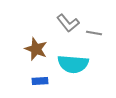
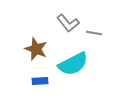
cyan semicircle: rotated 32 degrees counterclockwise
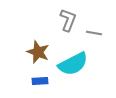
gray L-shape: moved 3 px up; rotated 120 degrees counterclockwise
brown star: moved 2 px right, 3 px down
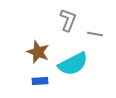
gray line: moved 1 px right, 1 px down
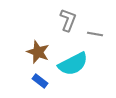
blue rectangle: rotated 42 degrees clockwise
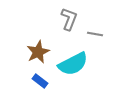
gray L-shape: moved 1 px right, 1 px up
brown star: rotated 25 degrees clockwise
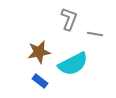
brown star: moved 1 px right; rotated 15 degrees clockwise
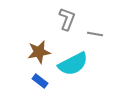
gray L-shape: moved 2 px left
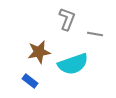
cyan semicircle: rotated 8 degrees clockwise
blue rectangle: moved 10 px left
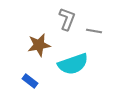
gray line: moved 1 px left, 3 px up
brown star: moved 7 px up
